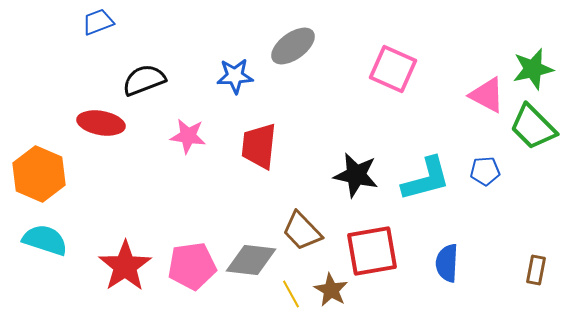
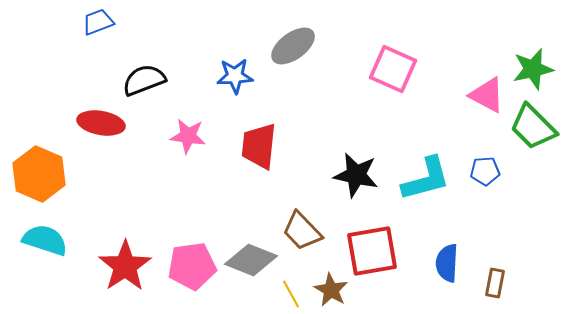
gray diamond: rotated 15 degrees clockwise
brown rectangle: moved 41 px left, 13 px down
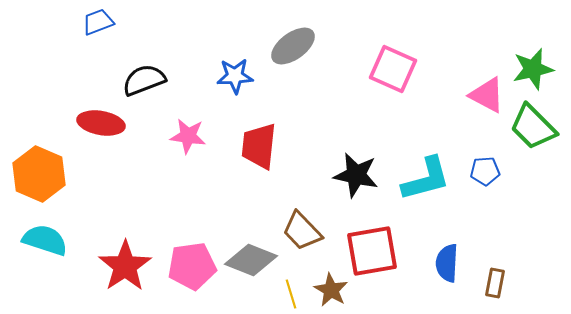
yellow line: rotated 12 degrees clockwise
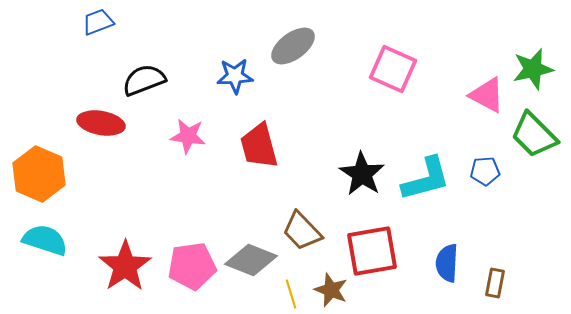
green trapezoid: moved 1 px right, 8 px down
red trapezoid: rotated 21 degrees counterclockwise
black star: moved 6 px right, 1 px up; rotated 21 degrees clockwise
brown star: rotated 8 degrees counterclockwise
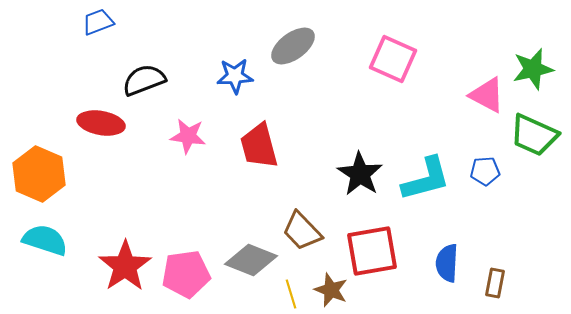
pink square: moved 10 px up
green trapezoid: rotated 21 degrees counterclockwise
black star: moved 2 px left
pink pentagon: moved 6 px left, 8 px down
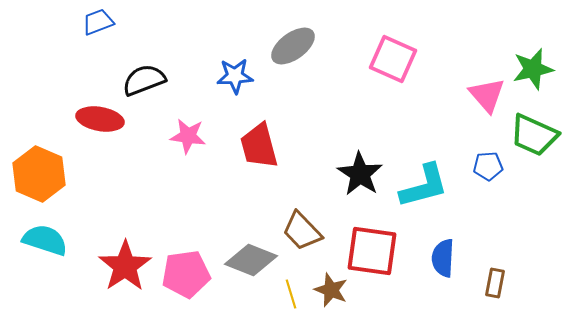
pink triangle: rotated 21 degrees clockwise
red ellipse: moved 1 px left, 4 px up
blue pentagon: moved 3 px right, 5 px up
cyan L-shape: moved 2 px left, 7 px down
red square: rotated 18 degrees clockwise
blue semicircle: moved 4 px left, 5 px up
